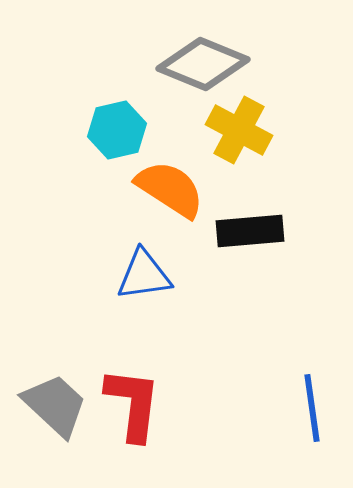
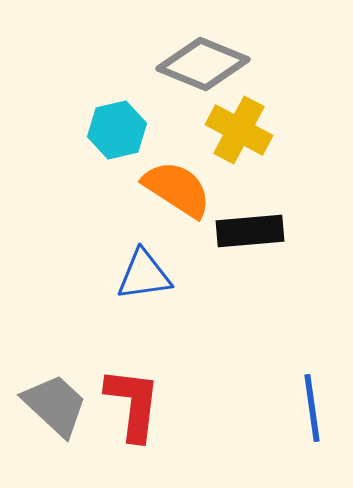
orange semicircle: moved 7 px right
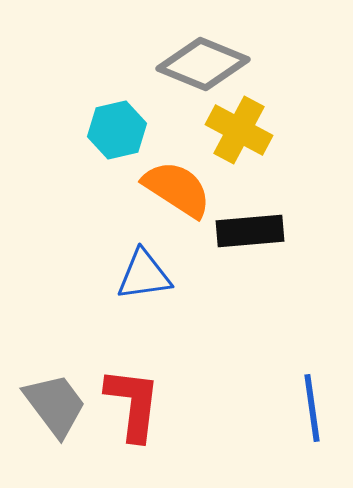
gray trapezoid: rotated 10 degrees clockwise
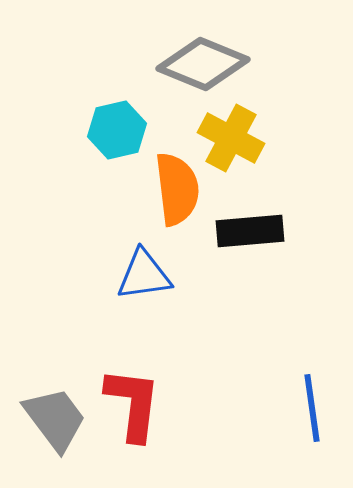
yellow cross: moved 8 px left, 8 px down
orange semicircle: rotated 50 degrees clockwise
gray trapezoid: moved 14 px down
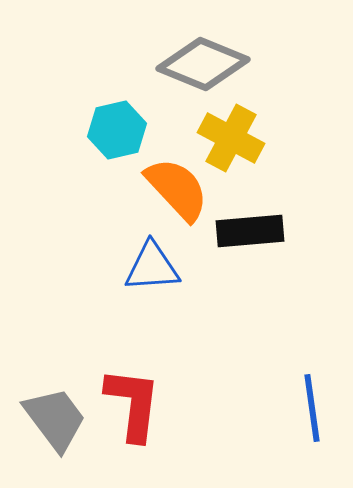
orange semicircle: rotated 36 degrees counterclockwise
blue triangle: moved 8 px right, 8 px up; rotated 4 degrees clockwise
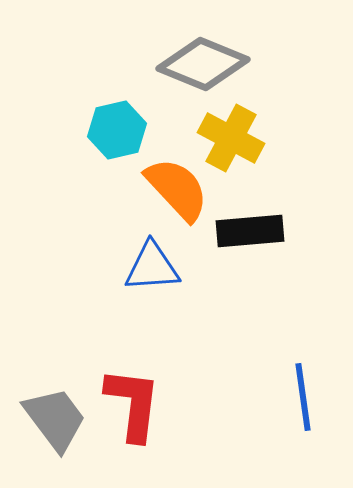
blue line: moved 9 px left, 11 px up
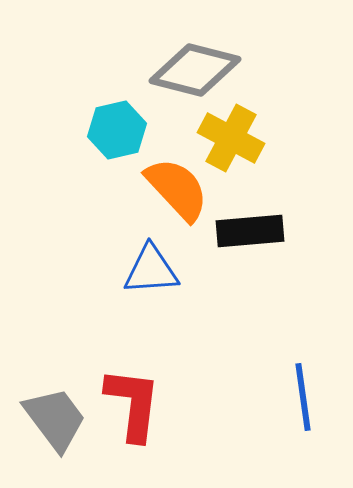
gray diamond: moved 8 px left, 6 px down; rotated 8 degrees counterclockwise
blue triangle: moved 1 px left, 3 px down
